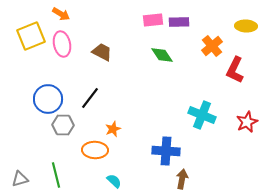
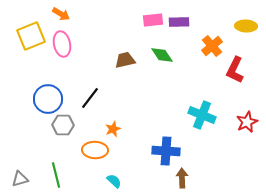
brown trapezoid: moved 23 px right, 8 px down; rotated 40 degrees counterclockwise
brown arrow: moved 1 px up; rotated 12 degrees counterclockwise
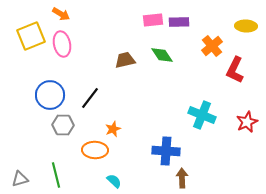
blue circle: moved 2 px right, 4 px up
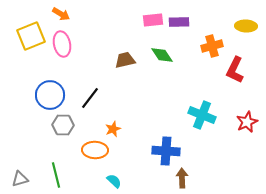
orange cross: rotated 25 degrees clockwise
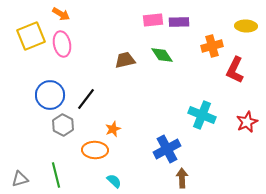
black line: moved 4 px left, 1 px down
gray hexagon: rotated 25 degrees clockwise
blue cross: moved 1 px right, 2 px up; rotated 32 degrees counterclockwise
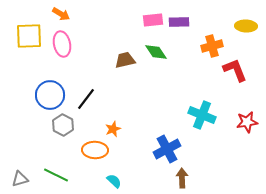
yellow square: moved 2 px left; rotated 20 degrees clockwise
green diamond: moved 6 px left, 3 px up
red L-shape: rotated 132 degrees clockwise
red star: rotated 15 degrees clockwise
green line: rotated 50 degrees counterclockwise
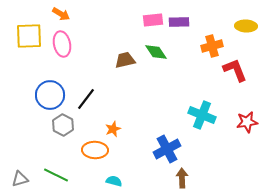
cyan semicircle: rotated 28 degrees counterclockwise
